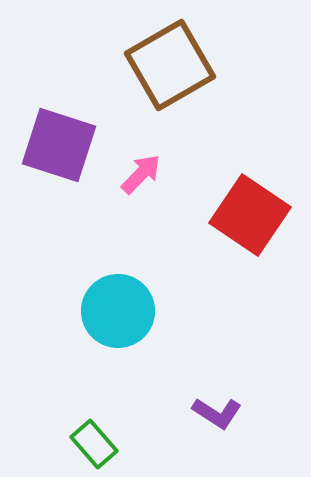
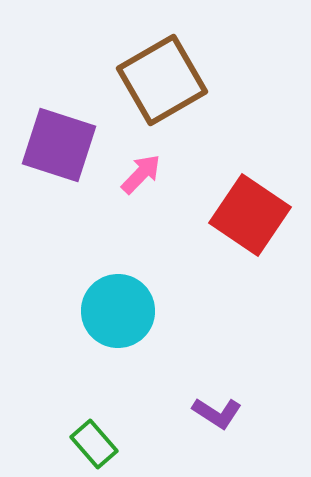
brown square: moved 8 px left, 15 px down
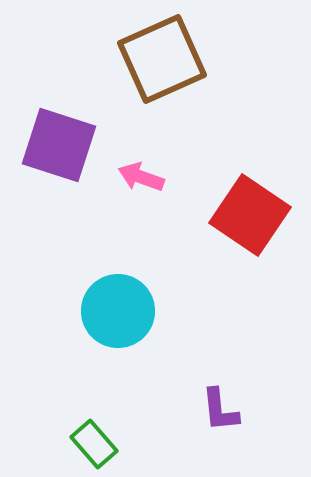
brown square: moved 21 px up; rotated 6 degrees clockwise
pink arrow: moved 3 px down; rotated 114 degrees counterclockwise
purple L-shape: moved 3 px right, 3 px up; rotated 51 degrees clockwise
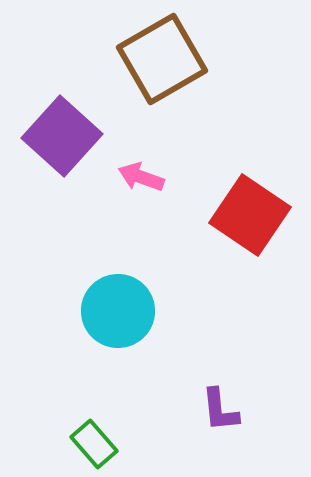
brown square: rotated 6 degrees counterclockwise
purple square: moved 3 px right, 9 px up; rotated 24 degrees clockwise
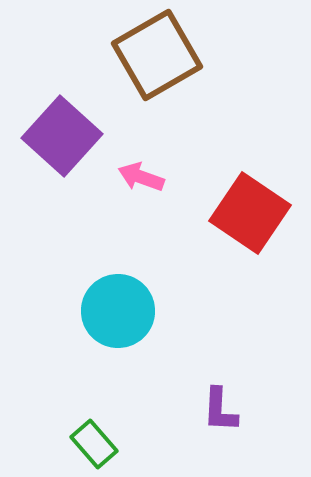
brown square: moved 5 px left, 4 px up
red square: moved 2 px up
purple L-shape: rotated 9 degrees clockwise
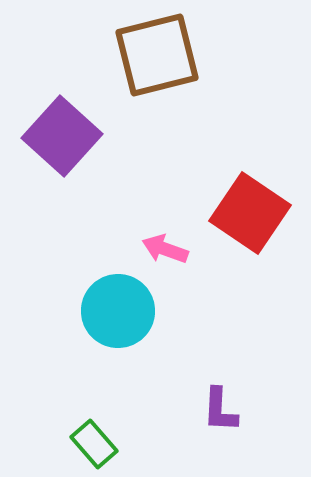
brown square: rotated 16 degrees clockwise
pink arrow: moved 24 px right, 72 px down
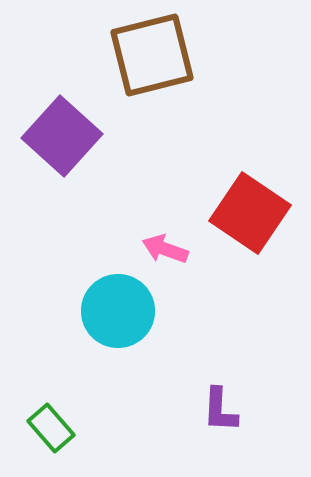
brown square: moved 5 px left
green rectangle: moved 43 px left, 16 px up
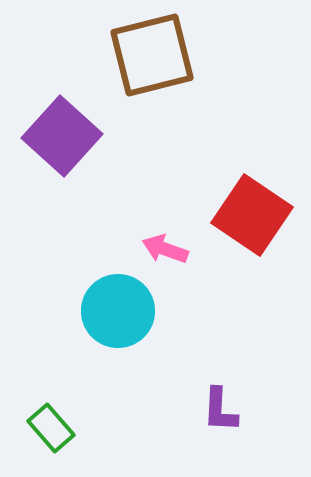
red square: moved 2 px right, 2 px down
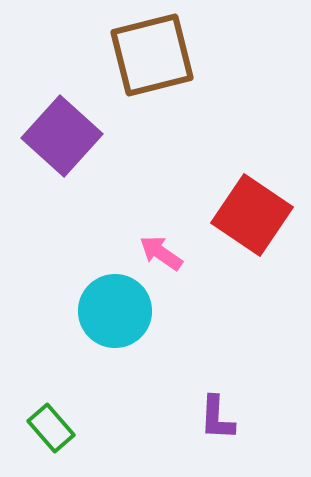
pink arrow: moved 4 px left, 4 px down; rotated 15 degrees clockwise
cyan circle: moved 3 px left
purple L-shape: moved 3 px left, 8 px down
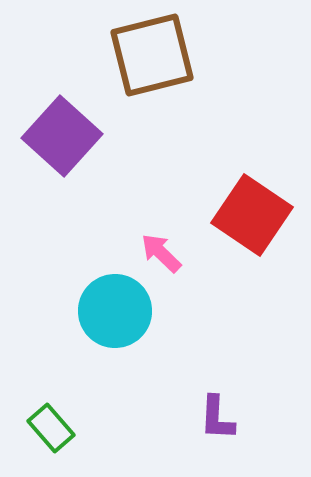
pink arrow: rotated 9 degrees clockwise
